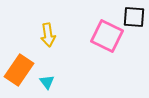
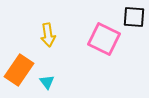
pink square: moved 3 px left, 3 px down
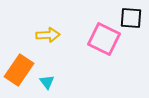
black square: moved 3 px left, 1 px down
yellow arrow: rotated 85 degrees counterclockwise
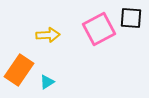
pink square: moved 5 px left, 10 px up; rotated 36 degrees clockwise
cyan triangle: rotated 35 degrees clockwise
